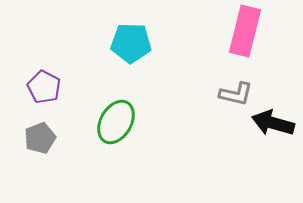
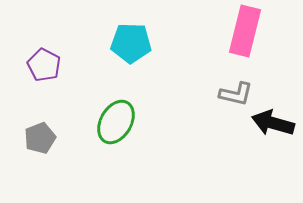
purple pentagon: moved 22 px up
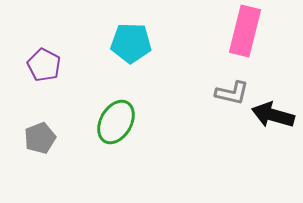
gray L-shape: moved 4 px left, 1 px up
black arrow: moved 8 px up
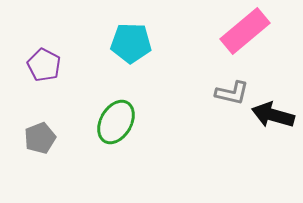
pink rectangle: rotated 36 degrees clockwise
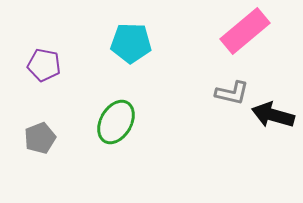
purple pentagon: rotated 16 degrees counterclockwise
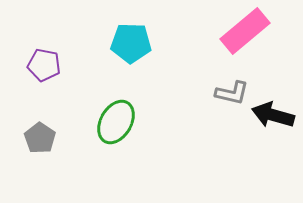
gray pentagon: rotated 16 degrees counterclockwise
